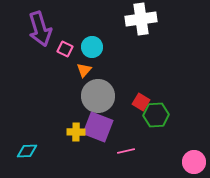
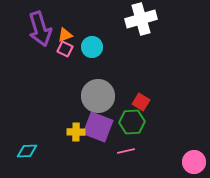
white cross: rotated 8 degrees counterclockwise
orange triangle: moved 19 px left, 35 px up; rotated 28 degrees clockwise
green hexagon: moved 24 px left, 7 px down
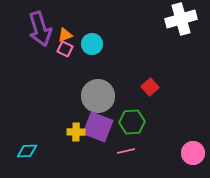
white cross: moved 40 px right
cyan circle: moved 3 px up
red square: moved 9 px right, 15 px up; rotated 18 degrees clockwise
pink circle: moved 1 px left, 9 px up
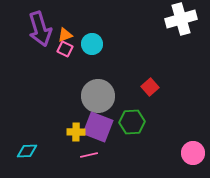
pink line: moved 37 px left, 4 px down
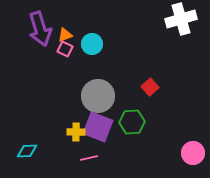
pink line: moved 3 px down
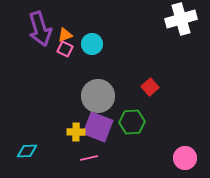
pink circle: moved 8 px left, 5 px down
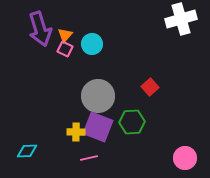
orange triangle: rotated 28 degrees counterclockwise
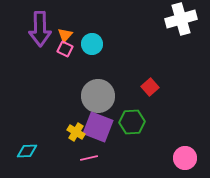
purple arrow: rotated 16 degrees clockwise
yellow cross: rotated 30 degrees clockwise
